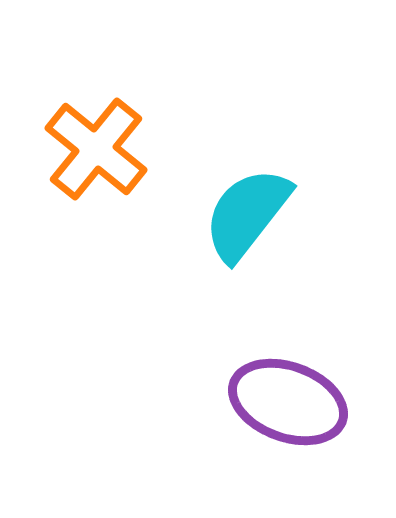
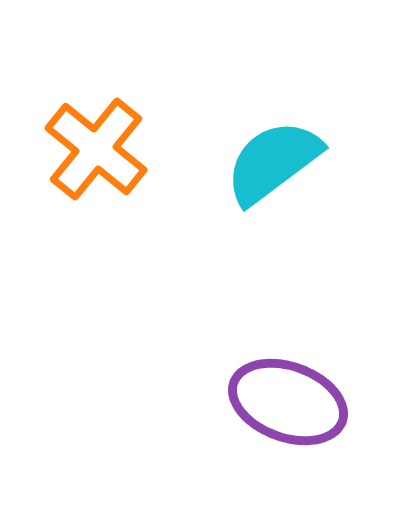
cyan semicircle: moved 26 px right, 52 px up; rotated 15 degrees clockwise
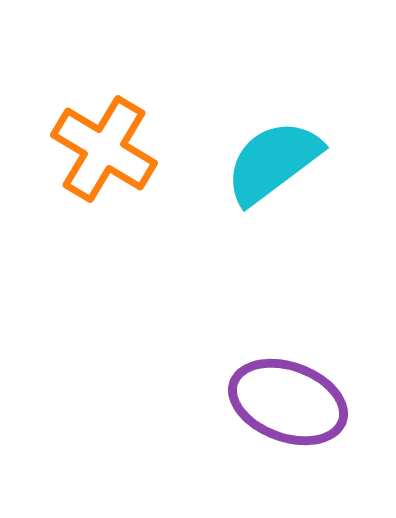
orange cross: moved 8 px right; rotated 8 degrees counterclockwise
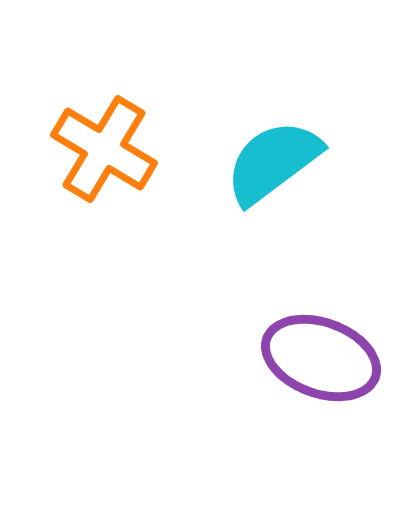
purple ellipse: moved 33 px right, 44 px up
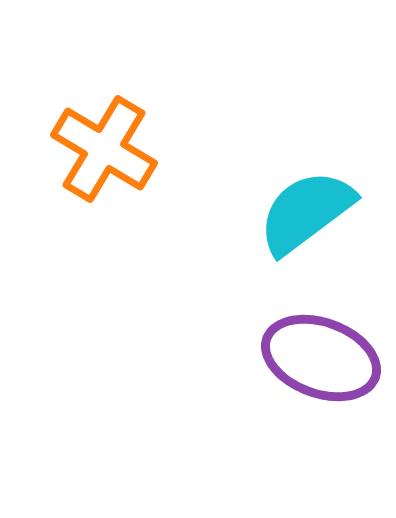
cyan semicircle: moved 33 px right, 50 px down
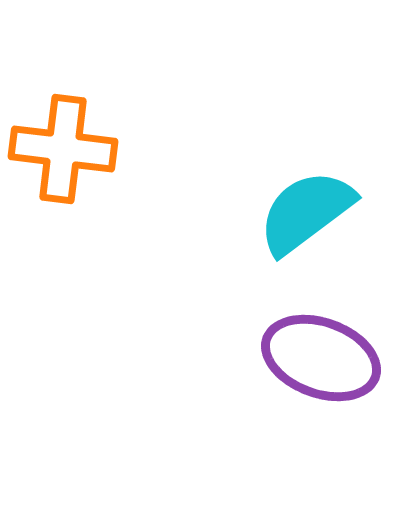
orange cross: moved 41 px left; rotated 24 degrees counterclockwise
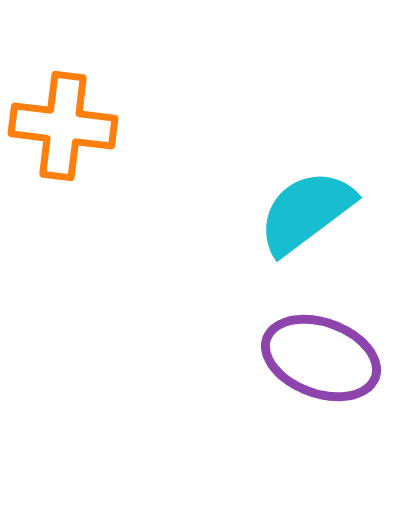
orange cross: moved 23 px up
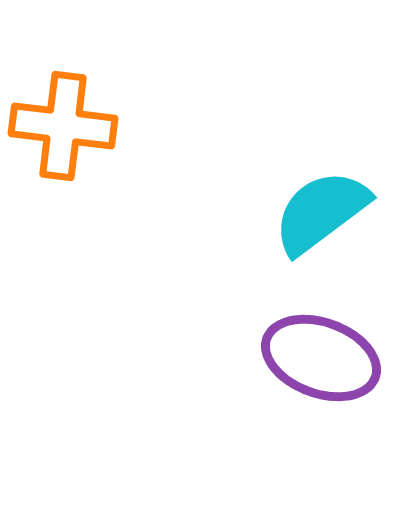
cyan semicircle: moved 15 px right
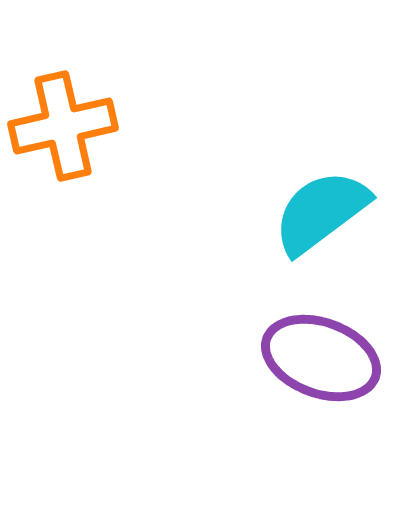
orange cross: rotated 20 degrees counterclockwise
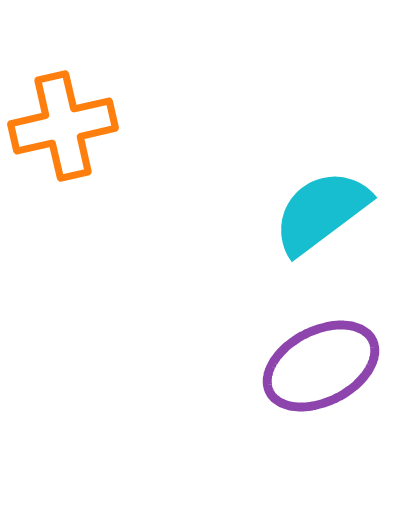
purple ellipse: moved 8 px down; rotated 47 degrees counterclockwise
